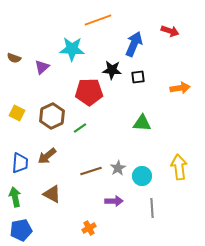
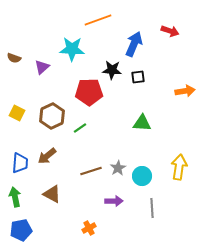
orange arrow: moved 5 px right, 3 px down
yellow arrow: rotated 15 degrees clockwise
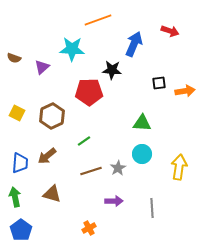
black square: moved 21 px right, 6 px down
green line: moved 4 px right, 13 px down
cyan circle: moved 22 px up
brown triangle: rotated 12 degrees counterclockwise
blue pentagon: rotated 25 degrees counterclockwise
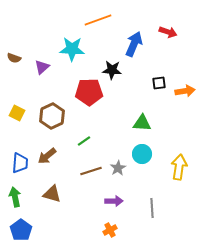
red arrow: moved 2 px left, 1 px down
orange cross: moved 21 px right, 2 px down
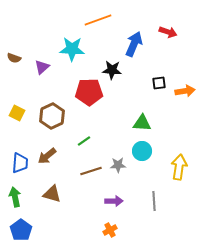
cyan circle: moved 3 px up
gray star: moved 3 px up; rotated 28 degrees clockwise
gray line: moved 2 px right, 7 px up
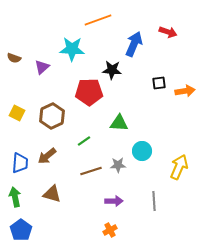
green triangle: moved 23 px left
yellow arrow: rotated 15 degrees clockwise
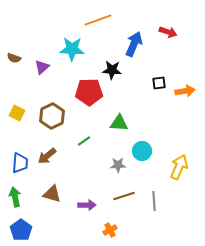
brown line: moved 33 px right, 25 px down
purple arrow: moved 27 px left, 4 px down
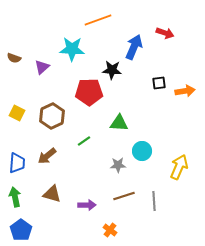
red arrow: moved 3 px left, 1 px down
blue arrow: moved 3 px down
blue trapezoid: moved 3 px left
orange cross: rotated 24 degrees counterclockwise
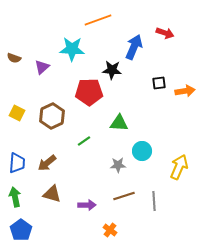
brown arrow: moved 7 px down
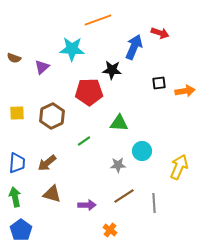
red arrow: moved 5 px left
yellow square: rotated 28 degrees counterclockwise
brown line: rotated 15 degrees counterclockwise
gray line: moved 2 px down
